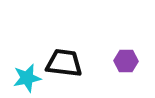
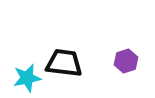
purple hexagon: rotated 20 degrees counterclockwise
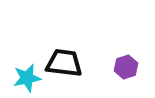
purple hexagon: moved 6 px down
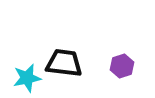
purple hexagon: moved 4 px left, 1 px up
